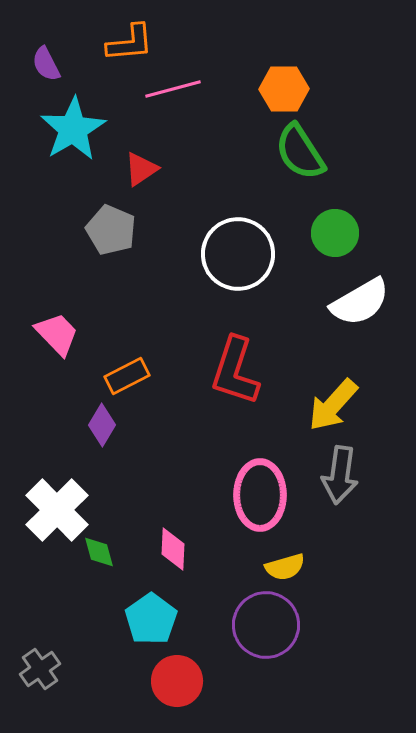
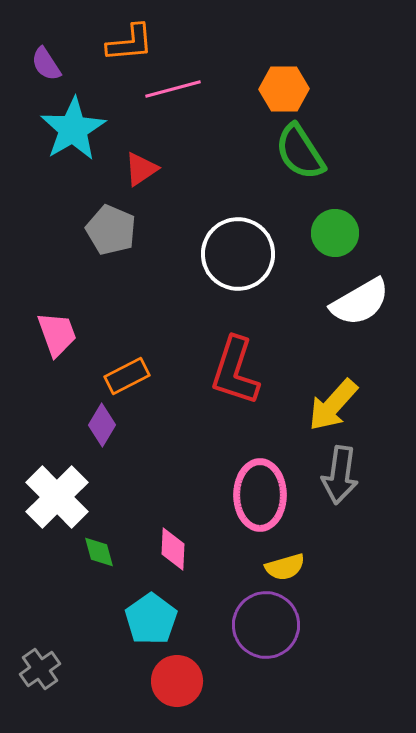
purple semicircle: rotated 6 degrees counterclockwise
pink trapezoid: rotated 24 degrees clockwise
white cross: moved 13 px up
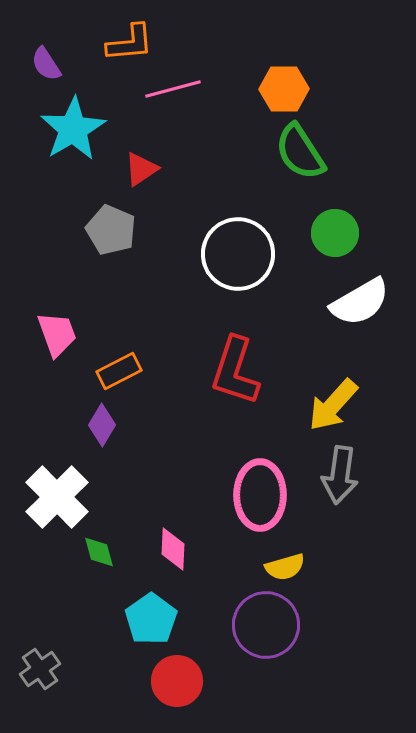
orange rectangle: moved 8 px left, 5 px up
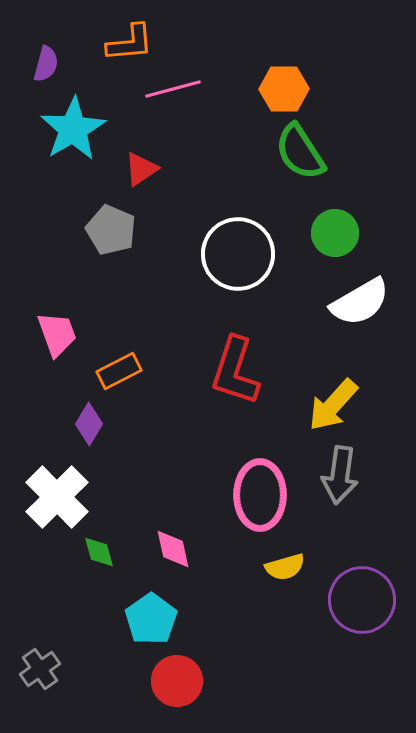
purple semicircle: rotated 132 degrees counterclockwise
purple diamond: moved 13 px left, 1 px up
pink diamond: rotated 15 degrees counterclockwise
purple circle: moved 96 px right, 25 px up
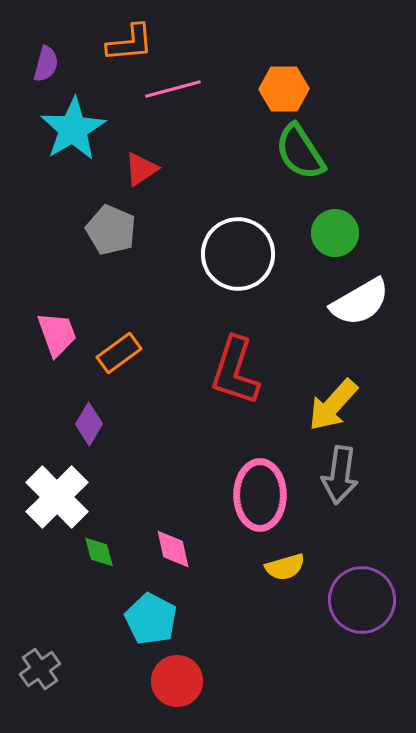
orange rectangle: moved 18 px up; rotated 9 degrees counterclockwise
cyan pentagon: rotated 9 degrees counterclockwise
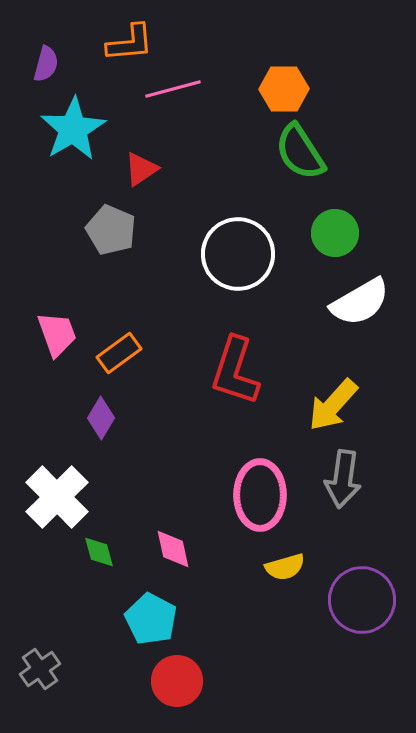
purple diamond: moved 12 px right, 6 px up
gray arrow: moved 3 px right, 4 px down
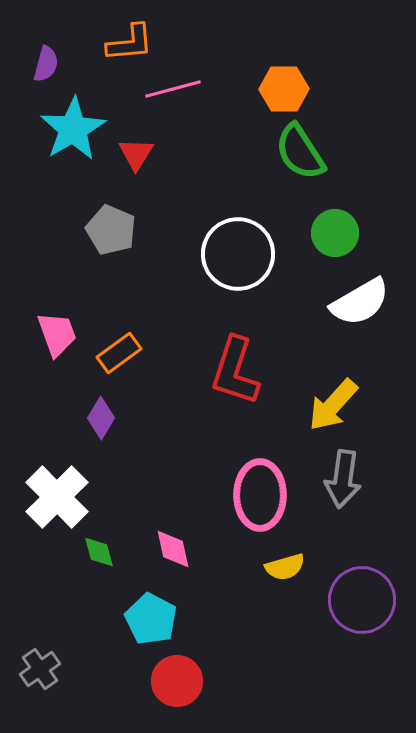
red triangle: moved 5 px left, 15 px up; rotated 24 degrees counterclockwise
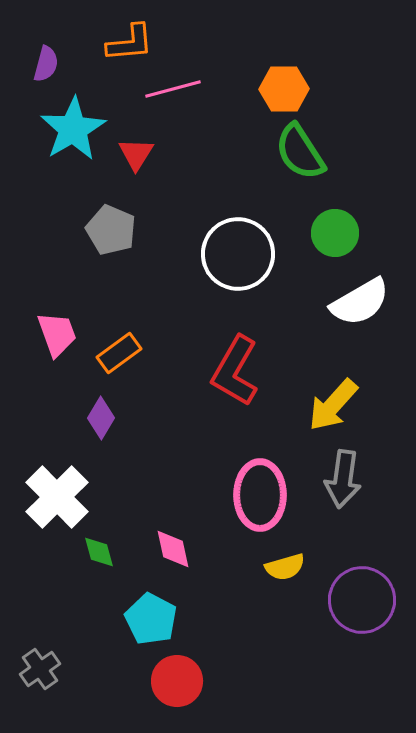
red L-shape: rotated 12 degrees clockwise
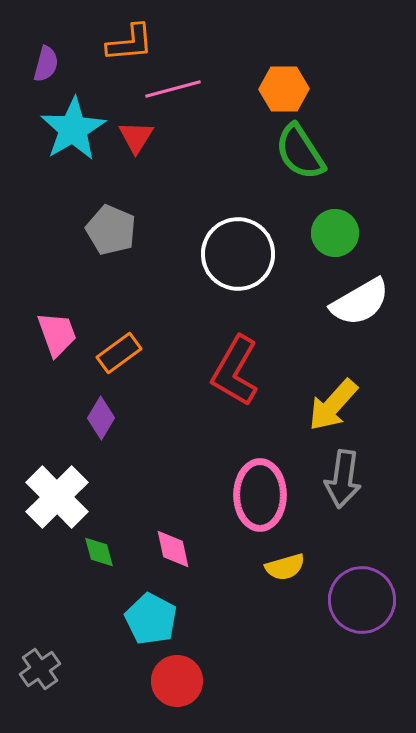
red triangle: moved 17 px up
